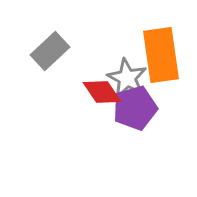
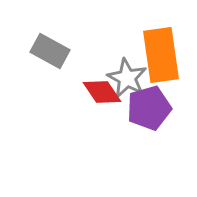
gray rectangle: rotated 72 degrees clockwise
purple pentagon: moved 14 px right
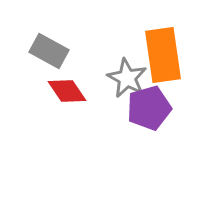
gray rectangle: moved 1 px left
orange rectangle: moved 2 px right
red diamond: moved 35 px left, 1 px up
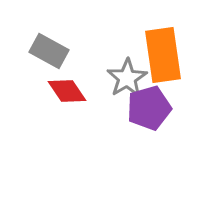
gray star: rotated 12 degrees clockwise
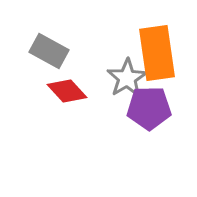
orange rectangle: moved 6 px left, 2 px up
red diamond: rotated 9 degrees counterclockwise
purple pentagon: rotated 15 degrees clockwise
